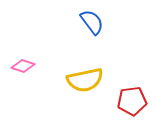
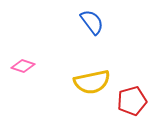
yellow semicircle: moved 7 px right, 2 px down
red pentagon: rotated 8 degrees counterclockwise
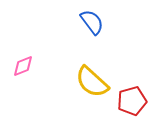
pink diamond: rotated 40 degrees counterclockwise
yellow semicircle: rotated 54 degrees clockwise
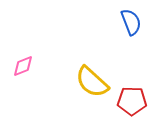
blue semicircle: moved 39 px right; rotated 16 degrees clockwise
red pentagon: rotated 16 degrees clockwise
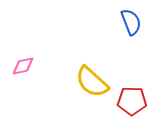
pink diamond: rotated 10 degrees clockwise
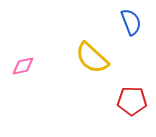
yellow semicircle: moved 24 px up
